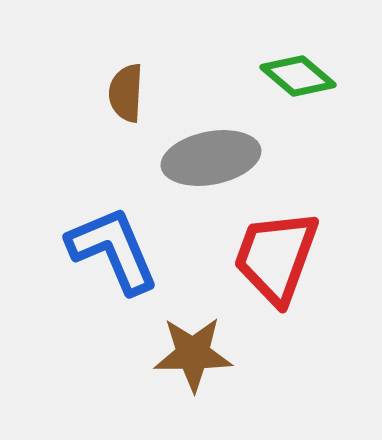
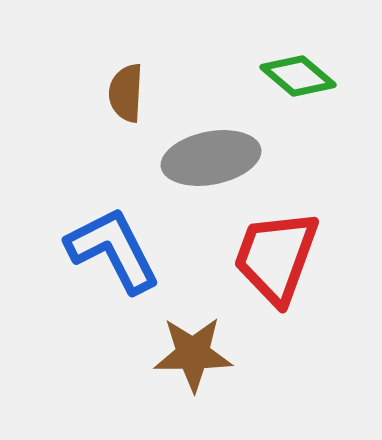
blue L-shape: rotated 4 degrees counterclockwise
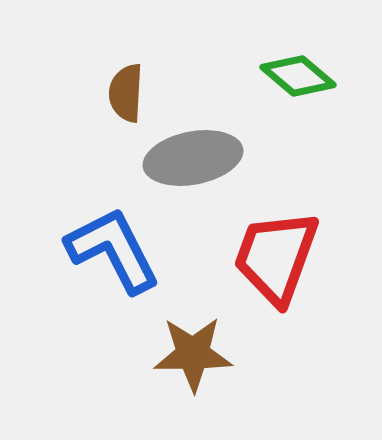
gray ellipse: moved 18 px left
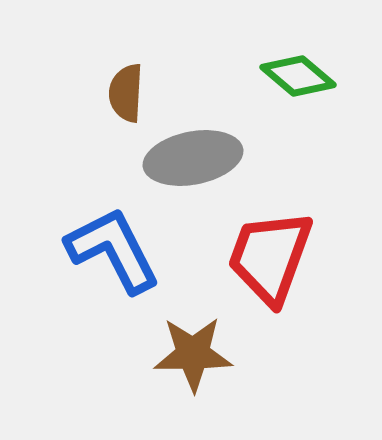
red trapezoid: moved 6 px left
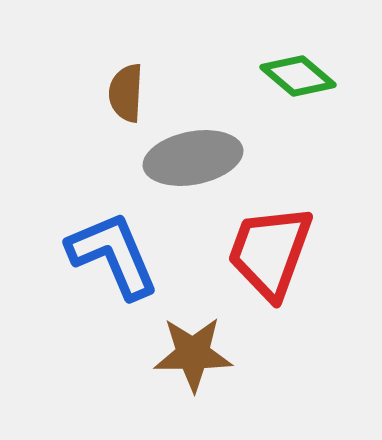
blue L-shape: moved 5 px down; rotated 4 degrees clockwise
red trapezoid: moved 5 px up
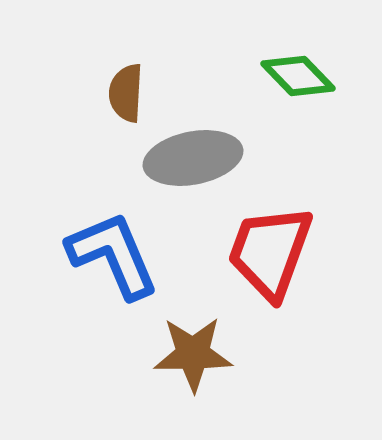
green diamond: rotated 6 degrees clockwise
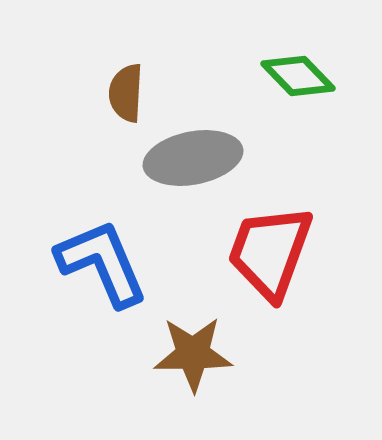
blue L-shape: moved 11 px left, 8 px down
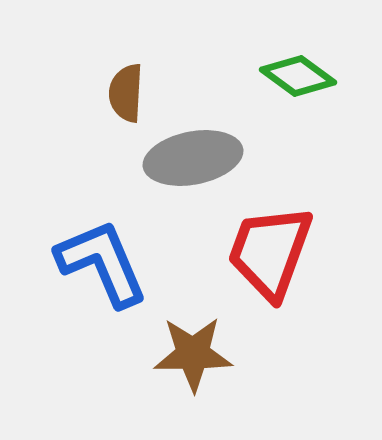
green diamond: rotated 10 degrees counterclockwise
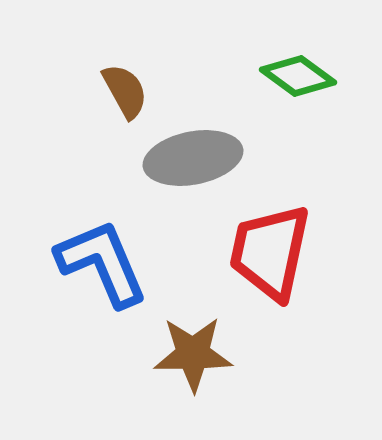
brown semicircle: moved 1 px left, 2 px up; rotated 148 degrees clockwise
red trapezoid: rotated 8 degrees counterclockwise
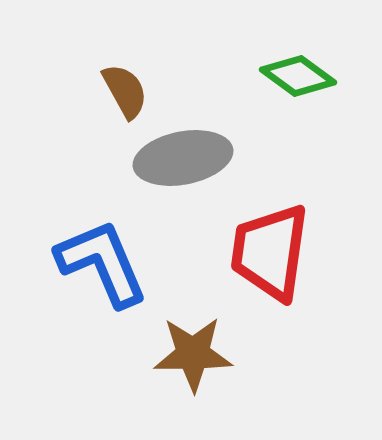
gray ellipse: moved 10 px left
red trapezoid: rotated 4 degrees counterclockwise
